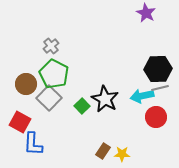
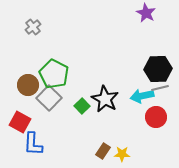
gray cross: moved 18 px left, 19 px up
brown circle: moved 2 px right, 1 px down
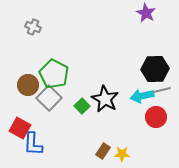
gray cross: rotated 28 degrees counterclockwise
black hexagon: moved 3 px left
gray line: moved 2 px right, 2 px down
red square: moved 6 px down
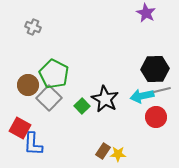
yellow star: moved 4 px left
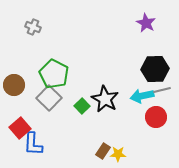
purple star: moved 10 px down
brown circle: moved 14 px left
red square: rotated 20 degrees clockwise
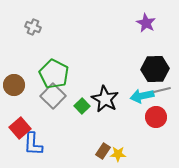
gray square: moved 4 px right, 2 px up
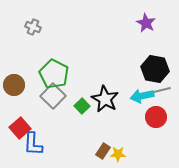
black hexagon: rotated 12 degrees clockwise
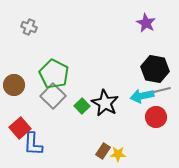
gray cross: moved 4 px left
black star: moved 4 px down
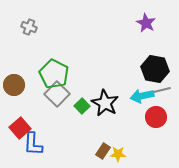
gray square: moved 4 px right, 2 px up
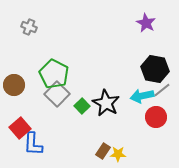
gray line: rotated 24 degrees counterclockwise
black star: moved 1 px right
